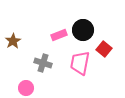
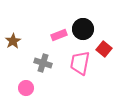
black circle: moved 1 px up
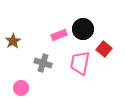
pink circle: moved 5 px left
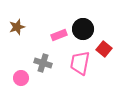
brown star: moved 4 px right, 14 px up; rotated 14 degrees clockwise
pink circle: moved 10 px up
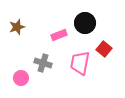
black circle: moved 2 px right, 6 px up
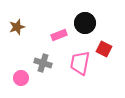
red square: rotated 14 degrees counterclockwise
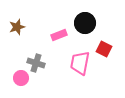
gray cross: moved 7 px left
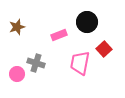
black circle: moved 2 px right, 1 px up
red square: rotated 21 degrees clockwise
pink circle: moved 4 px left, 4 px up
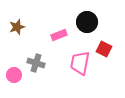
red square: rotated 21 degrees counterclockwise
pink circle: moved 3 px left, 1 px down
